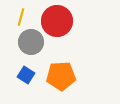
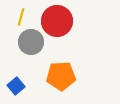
blue square: moved 10 px left, 11 px down; rotated 18 degrees clockwise
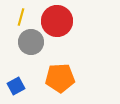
orange pentagon: moved 1 px left, 2 px down
blue square: rotated 12 degrees clockwise
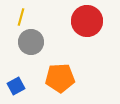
red circle: moved 30 px right
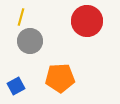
gray circle: moved 1 px left, 1 px up
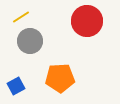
yellow line: rotated 42 degrees clockwise
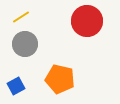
gray circle: moved 5 px left, 3 px down
orange pentagon: moved 1 px down; rotated 16 degrees clockwise
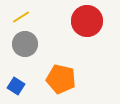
orange pentagon: moved 1 px right
blue square: rotated 30 degrees counterclockwise
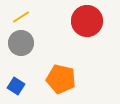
gray circle: moved 4 px left, 1 px up
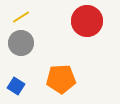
orange pentagon: rotated 16 degrees counterclockwise
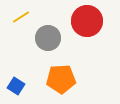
gray circle: moved 27 px right, 5 px up
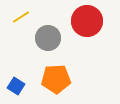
orange pentagon: moved 5 px left
